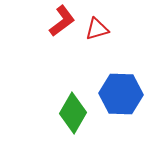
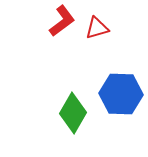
red triangle: moved 1 px up
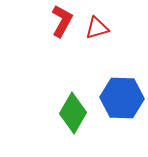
red L-shape: rotated 24 degrees counterclockwise
blue hexagon: moved 1 px right, 4 px down
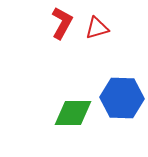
red L-shape: moved 2 px down
green diamond: rotated 60 degrees clockwise
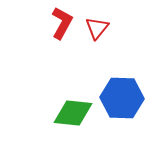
red triangle: rotated 35 degrees counterclockwise
green diamond: rotated 6 degrees clockwise
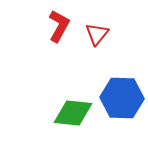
red L-shape: moved 3 px left, 3 px down
red triangle: moved 6 px down
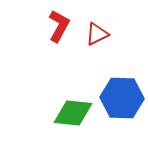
red triangle: rotated 25 degrees clockwise
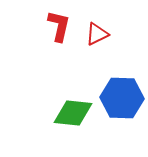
red L-shape: rotated 16 degrees counterclockwise
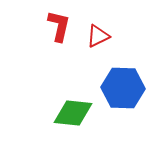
red triangle: moved 1 px right, 2 px down
blue hexagon: moved 1 px right, 10 px up
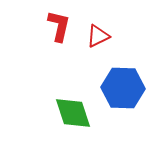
green diamond: rotated 66 degrees clockwise
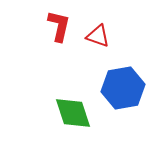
red triangle: rotated 45 degrees clockwise
blue hexagon: rotated 12 degrees counterclockwise
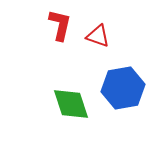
red L-shape: moved 1 px right, 1 px up
green diamond: moved 2 px left, 9 px up
